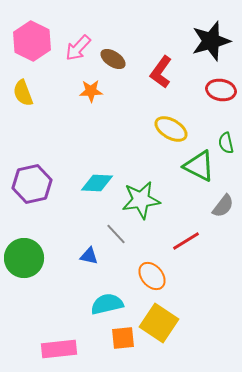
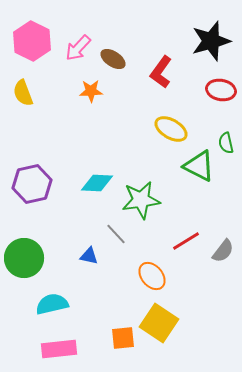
gray semicircle: moved 45 px down
cyan semicircle: moved 55 px left
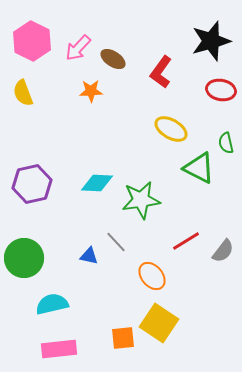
green triangle: moved 2 px down
gray line: moved 8 px down
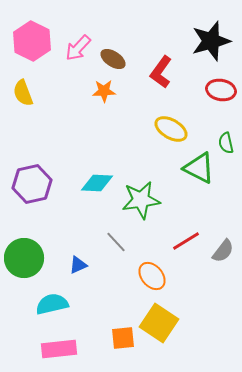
orange star: moved 13 px right
blue triangle: moved 11 px left, 9 px down; rotated 36 degrees counterclockwise
